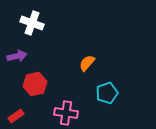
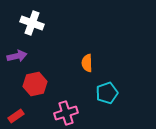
orange semicircle: rotated 42 degrees counterclockwise
pink cross: rotated 25 degrees counterclockwise
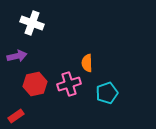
pink cross: moved 3 px right, 29 px up
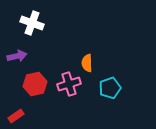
cyan pentagon: moved 3 px right, 5 px up
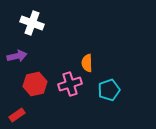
pink cross: moved 1 px right
cyan pentagon: moved 1 px left, 2 px down
red rectangle: moved 1 px right, 1 px up
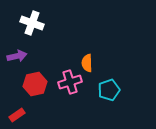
pink cross: moved 2 px up
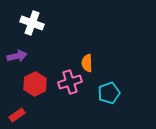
red hexagon: rotated 15 degrees counterclockwise
cyan pentagon: moved 3 px down
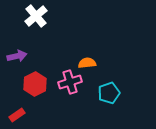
white cross: moved 4 px right, 7 px up; rotated 30 degrees clockwise
orange semicircle: rotated 84 degrees clockwise
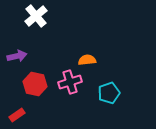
orange semicircle: moved 3 px up
red hexagon: rotated 20 degrees counterclockwise
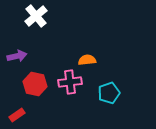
pink cross: rotated 10 degrees clockwise
